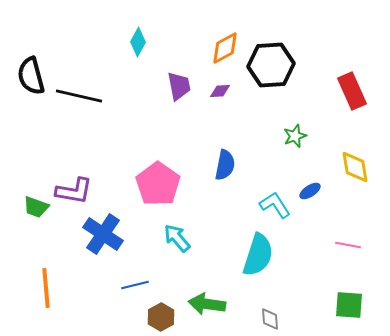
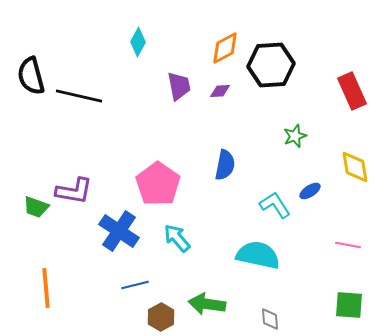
blue cross: moved 16 px right, 3 px up
cyan semicircle: rotated 96 degrees counterclockwise
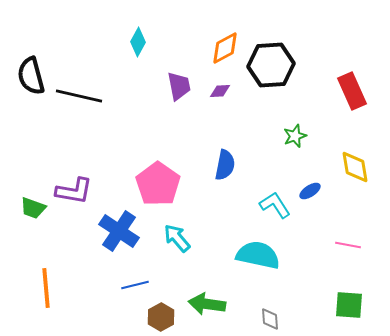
green trapezoid: moved 3 px left, 1 px down
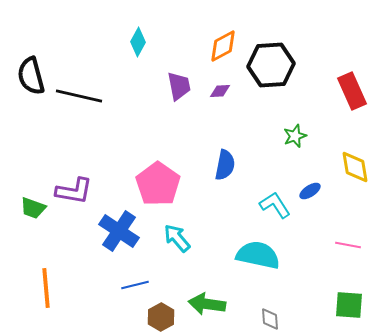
orange diamond: moved 2 px left, 2 px up
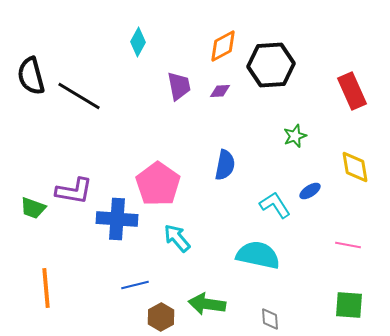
black line: rotated 18 degrees clockwise
blue cross: moved 2 px left, 12 px up; rotated 30 degrees counterclockwise
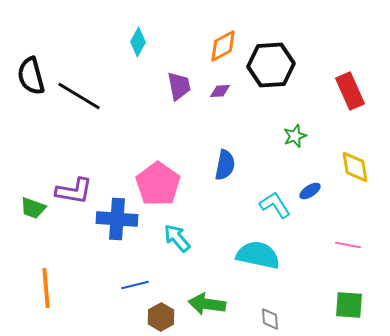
red rectangle: moved 2 px left
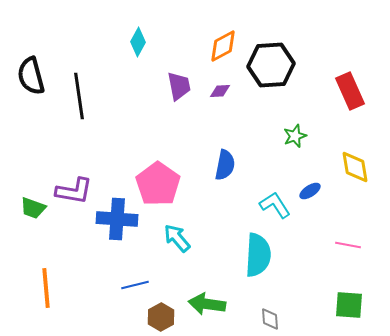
black line: rotated 51 degrees clockwise
cyan semicircle: rotated 81 degrees clockwise
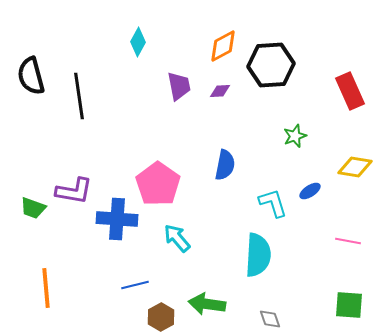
yellow diamond: rotated 72 degrees counterclockwise
cyan L-shape: moved 2 px left, 2 px up; rotated 16 degrees clockwise
pink line: moved 4 px up
gray diamond: rotated 15 degrees counterclockwise
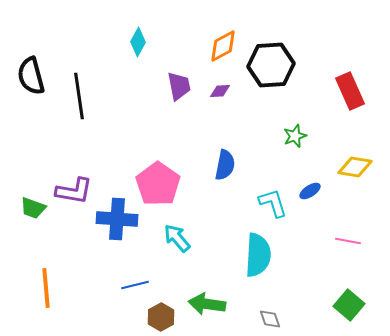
green square: rotated 36 degrees clockwise
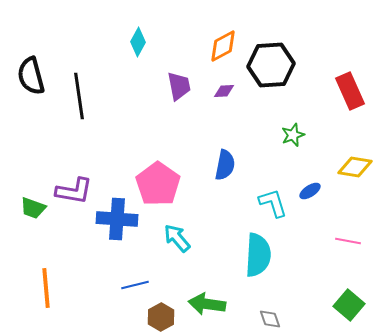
purple diamond: moved 4 px right
green star: moved 2 px left, 1 px up
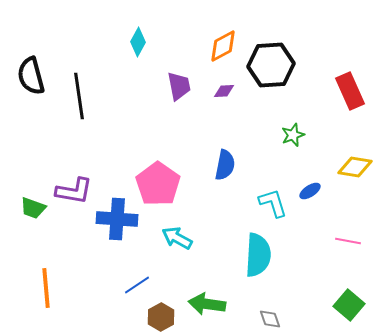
cyan arrow: rotated 20 degrees counterclockwise
blue line: moved 2 px right; rotated 20 degrees counterclockwise
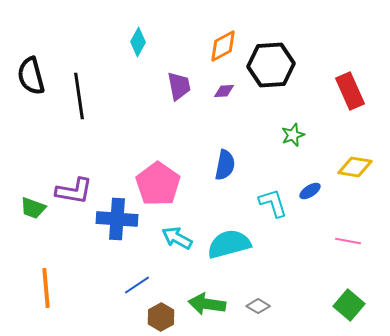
cyan semicircle: moved 29 px left, 11 px up; rotated 108 degrees counterclockwise
gray diamond: moved 12 px left, 13 px up; rotated 40 degrees counterclockwise
